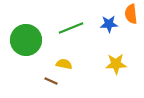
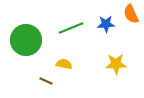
orange semicircle: rotated 18 degrees counterclockwise
blue star: moved 3 px left
brown line: moved 5 px left
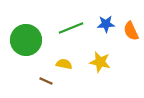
orange semicircle: moved 17 px down
yellow star: moved 16 px left, 2 px up; rotated 15 degrees clockwise
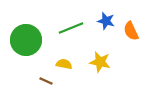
blue star: moved 3 px up; rotated 18 degrees clockwise
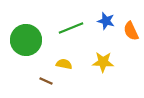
yellow star: moved 3 px right; rotated 10 degrees counterclockwise
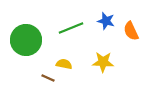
brown line: moved 2 px right, 3 px up
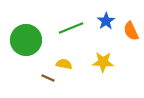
blue star: rotated 24 degrees clockwise
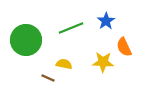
orange semicircle: moved 7 px left, 16 px down
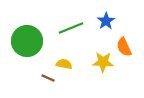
green circle: moved 1 px right, 1 px down
